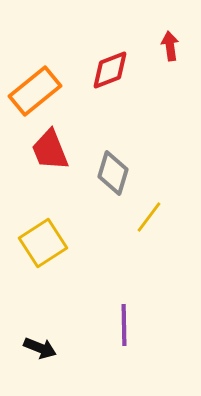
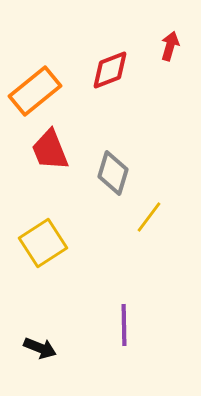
red arrow: rotated 24 degrees clockwise
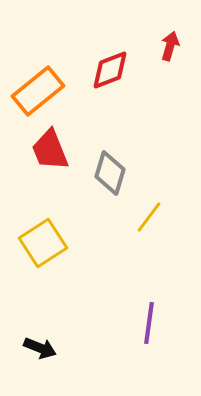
orange rectangle: moved 3 px right
gray diamond: moved 3 px left
purple line: moved 25 px right, 2 px up; rotated 9 degrees clockwise
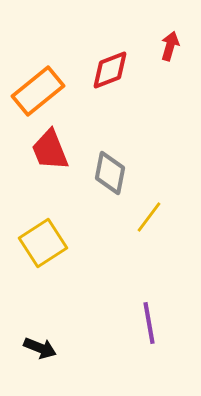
gray diamond: rotated 6 degrees counterclockwise
purple line: rotated 18 degrees counterclockwise
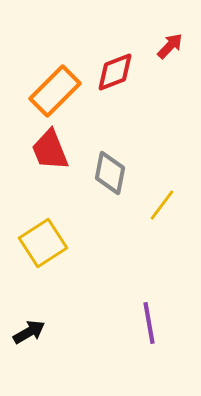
red arrow: rotated 28 degrees clockwise
red diamond: moved 5 px right, 2 px down
orange rectangle: moved 17 px right; rotated 6 degrees counterclockwise
yellow line: moved 13 px right, 12 px up
black arrow: moved 11 px left, 16 px up; rotated 52 degrees counterclockwise
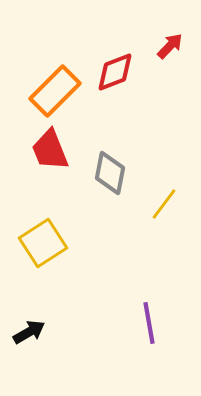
yellow line: moved 2 px right, 1 px up
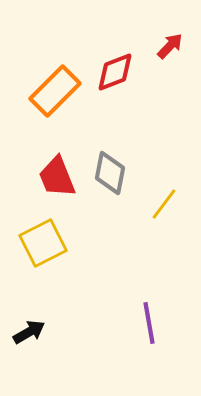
red trapezoid: moved 7 px right, 27 px down
yellow square: rotated 6 degrees clockwise
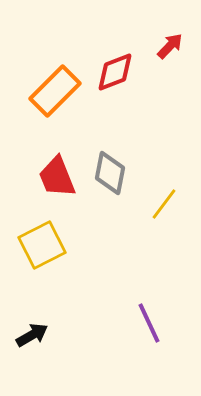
yellow square: moved 1 px left, 2 px down
purple line: rotated 15 degrees counterclockwise
black arrow: moved 3 px right, 3 px down
